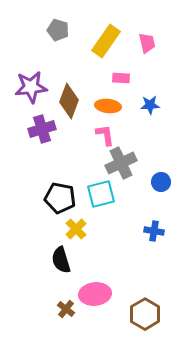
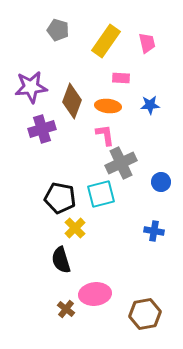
brown diamond: moved 3 px right
yellow cross: moved 1 px left, 1 px up
brown hexagon: rotated 20 degrees clockwise
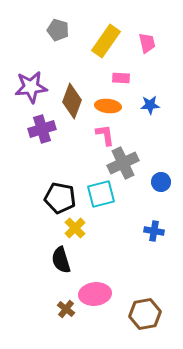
gray cross: moved 2 px right
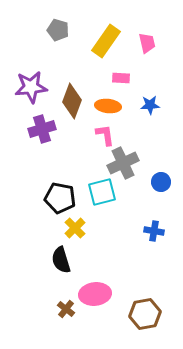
cyan square: moved 1 px right, 2 px up
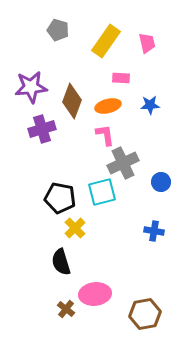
orange ellipse: rotated 20 degrees counterclockwise
black semicircle: moved 2 px down
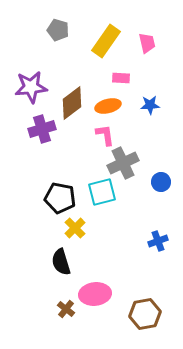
brown diamond: moved 2 px down; rotated 32 degrees clockwise
blue cross: moved 4 px right, 10 px down; rotated 30 degrees counterclockwise
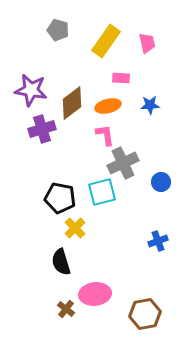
purple star: moved 3 px down; rotated 16 degrees clockwise
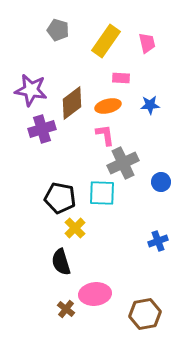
cyan square: moved 1 px down; rotated 16 degrees clockwise
